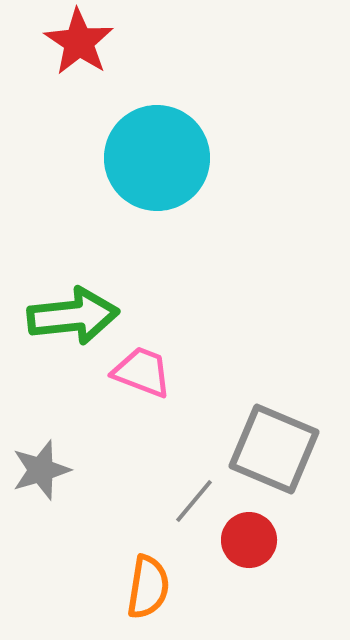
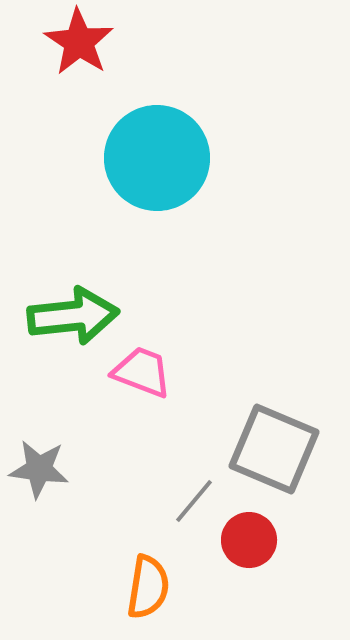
gray star: moved 2 px left, 1 px up; rotated 24 degrees clockwise
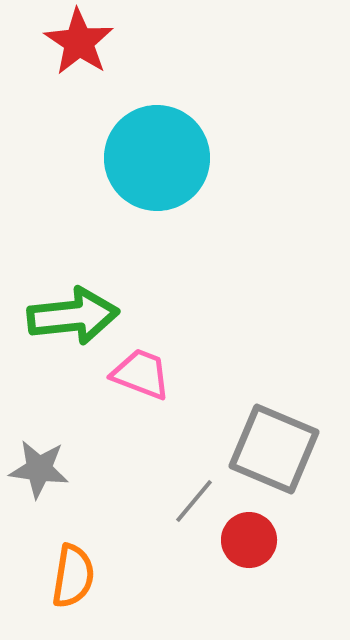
pink trapezoid: moved 1 px left, 2 px down
orange semicircle: moved 75 px left, 11 px up
